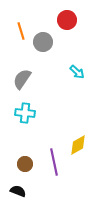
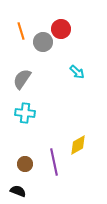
red circle: moved 6 px left, 9 px down
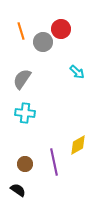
black semicircle: moved 1 px up; rotated 14 degrees clockwise
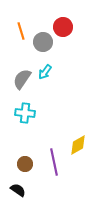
red circle: moved 2 px right, 2 px up
cyan arrow: moved 32 px left; rotated 84 degrees clockwise
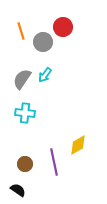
cyan arrow: moved 3 px down
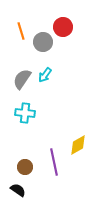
brown circle: moved 3 px down
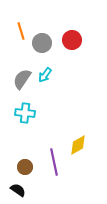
red circle: moved 9 px right, 13 px down
gray circle: moved 1 px left, 1 px down
